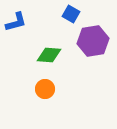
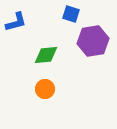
blue square: rotated 12 degrees counterclockwise
green diamond: moved 3 px left; rotated 10 degrees counterclockwise
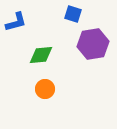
blue square: moved 2 px right
purple hexagon: moved 3 px down
green diamond: moved 5 px left
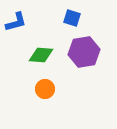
blue square: moved 1 px left, 4 px down
purple hexagon: moved 9 px left, 8 px down
green diamond: rotated 10 degrees clockwise
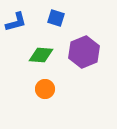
blue square: moved 16 px left
purple hexagon: rotated 12 degrees counterclockwise
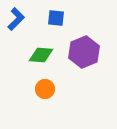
blue square: rotated 12 degrees counterclockwise
blue L-shape: moved 3 px up; rotated 30 degrees counterclockwise
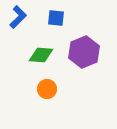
blue L-shape: moved 2 px right, 2 px up
orange circle: moved 2 px right
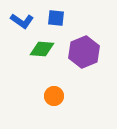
blue L-shape: moved 4 px right, 4 px down; rotated 80 degrees clockwise
green diamond: moved 1 px right, 6 px up
orange circle: moved 7 px right, 7 px down
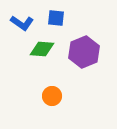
blue L-shape: moved 2 px down
orange circle: moved 2 px left
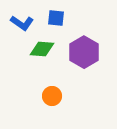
purple hexagon: rotated 8 degrees counterclockwise
